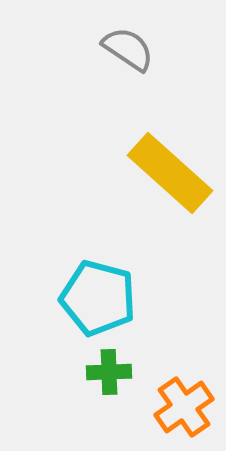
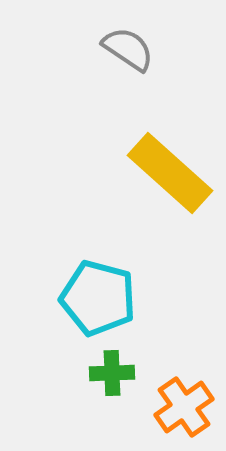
green cross: moved 3 px right, 1 px down
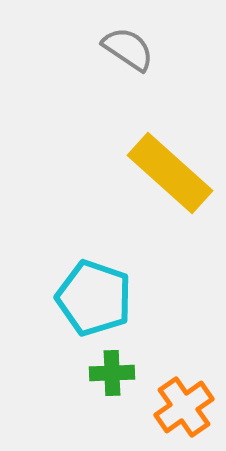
cyan pentagon: moved 4 px left; rotated 4 degrees clockwise
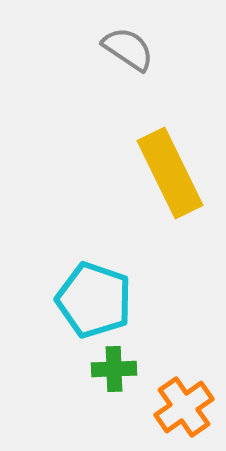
yellow rectangle: rotated 22 degrees clockwise
cyan pentagon: moved 2 px down
green cross: moved 2 px right, 4 px up
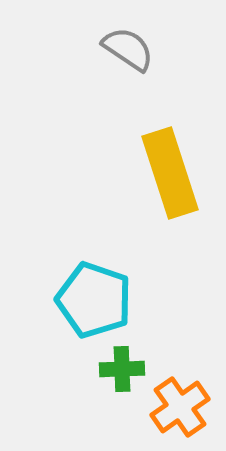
yellow rectangle: rotated 8 degrees clockwise
green cross: moved 8 px right
orange cross: moved 4 px left
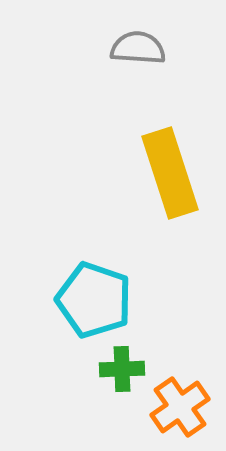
gray semicircle: moved 10 px right, 1 px up; rotated 30 degrees counterclockwise
